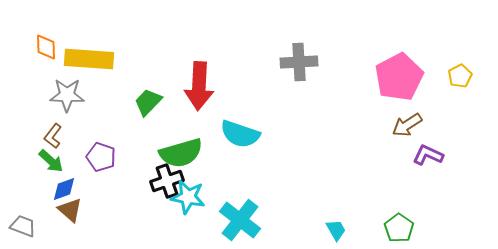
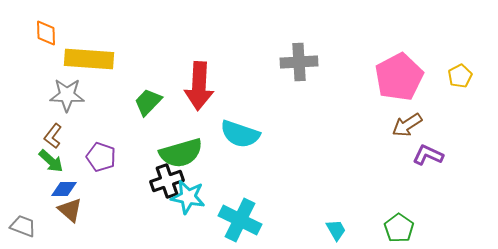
orange diamond: moved 14 px up
blue diamond: rotated 20 degrees clockwise
cyan cross: rotated 12 degrees counterclockwise
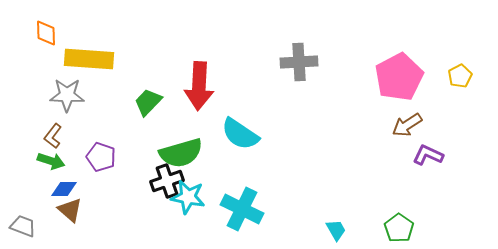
cyan semicircle: rotated 15 degrees clockwise
green arrow: rotated 24 degrees counterclockwise
cyan cross: moved 2 px right, 11 px up
